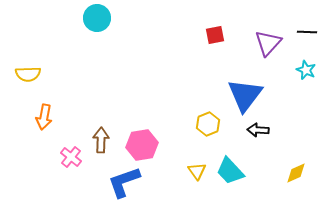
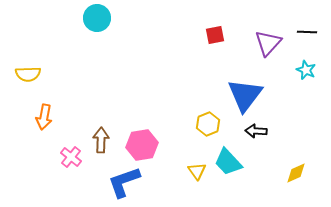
black arrow: moved 2 px left, 1 px down
cyan trapezoid: moved 2 px left, 9 px up
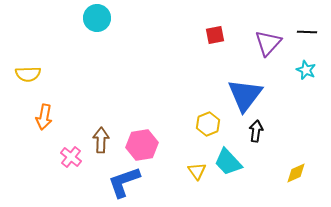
black arrow: rotated 95 degrees clockwise
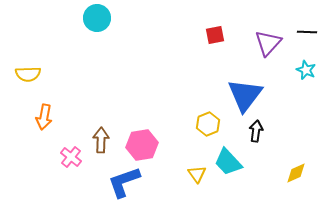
yellow triangle: moved 3 px down
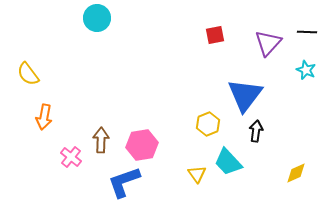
yellow semicircle: rotated 55 degrees clockwise
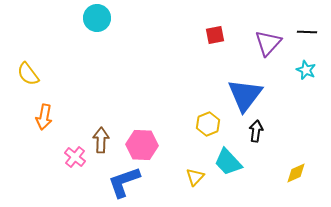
pink hexagon: rotated 12 degrees clockwise
pink cross: moved 4 px right
yellow triangle: moved 2 px left, 3 px down; rotated 18 degrees clockwise
